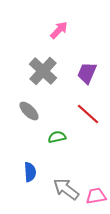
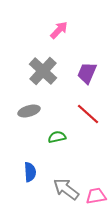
gray ellipse: rotated 60 degrees counterclockwise
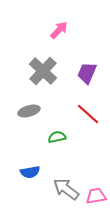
blue semicircle: rotated 84 degrees clockwise
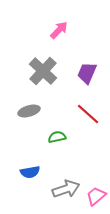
gray arrow: rotated 124 degrees clockwise
pink trapezoid: rotated 30 degrees counterclockwise
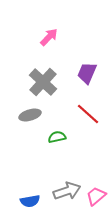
pink arrow: moved 10 px left, 7 px down
gray cross: moved 11 px down
gray ellipse: moved 1 px right, 4 px down
blue semicircle: moved 29 px down
gray arrow: moved 1 px right, 2 px down
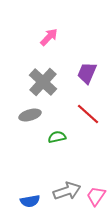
pink trapezoid: rotated 15 degrees counterclockwise
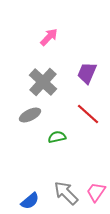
gray ellipse: rotated 10 degrees counterclockwise
gray arrow: moved 1 px left, 2 px down; rotated 116 degrees counterclockwise
pink trapezoid: moved 4 px up
blue semicircle: rotated 30 degrees counterclockwise
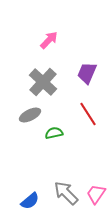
pink arrow: moved 3 px down
red line: rotated 15 degrees clockwise
green semicircle: moved 3 px left, 4 px up
pink trapezoid: moved 2 px down
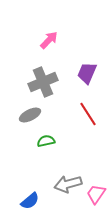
gray cross: rotated 24 degrees clockwise
green semicircle: moved 8 px left, 8 px down
gray arrow: moved 2 px right, 9 px up; rotated 60 degrees counterclockwise
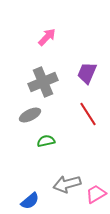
pink arrow: moved 2 px left, 3 px up
gray arrow: moved 1 px left
pink trapezoid: rotated 25 degrees clockwise
